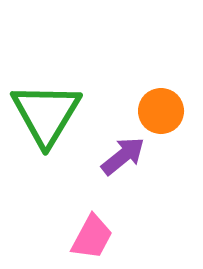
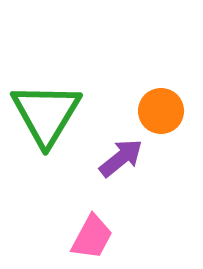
purple arrow: moved 2 px left, 2 px down
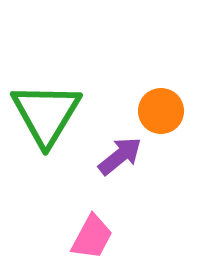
purple arrow: moved 1 px left, 2 px up
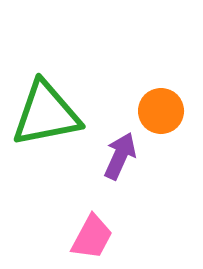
green triangle: rotated 48 degrees clockwise
purple arrow: rotated 27 degrees counterclockwise
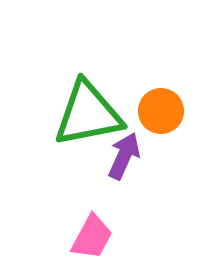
green triangle: moved 42 px right
purple arrow: moved 4 px right
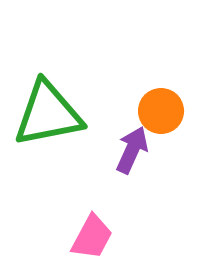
green triangle: moved 40 px left
purple arrow: moved 8 px right, 6 px up
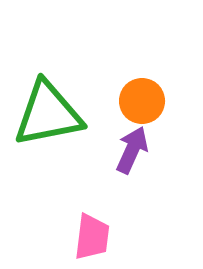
orange circle: moved 19 px left, 10 px up
pink trapezoid: rotated 21 degrees counterclockwise
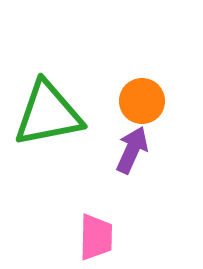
pink trapezoid: moved 4 px right; rotated 6 degrees counterclockwise
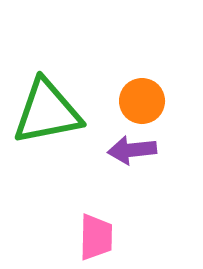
green triangle: moved 1 px left, 2 px up
purple arrow: rotated 120 degrees counterclockwise
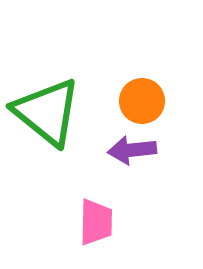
green triangle: rotated 50 degrees clockwise
pink trapezoid: moved 15 px up
